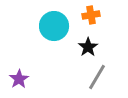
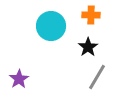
orange cross: rotated 12 degrees clockwise
cyan circle: moved 3 px left
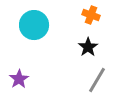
orange cross: rotated 18 degrees clockwise
cyan circle: moved 17 px left, 1 px up
gray line: moved 3 px down
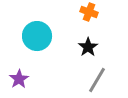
orange cross: moved 2 px left, 3 px up
cyan circle: moved 3 px right, 11 px down
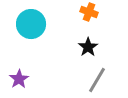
cyan circle: moved 6 px left, 12 px up
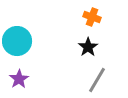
orange cross: moved 3 px right, 5 px down
cyan circle: moved 14 px left, 17 px down
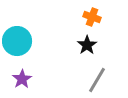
black star: moved 1 px left, 2 px up
purple star: moved 3 px right
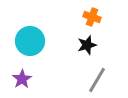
cyan circle: moved 13 px right
black star: rotated 18 degrees clockwise
